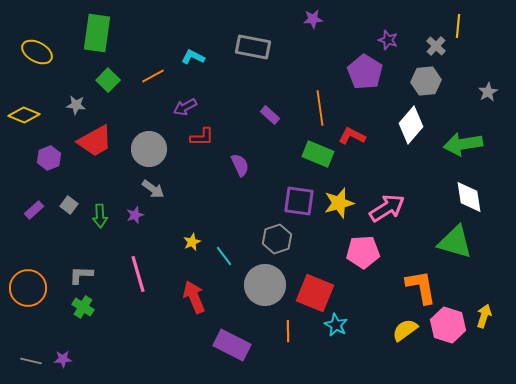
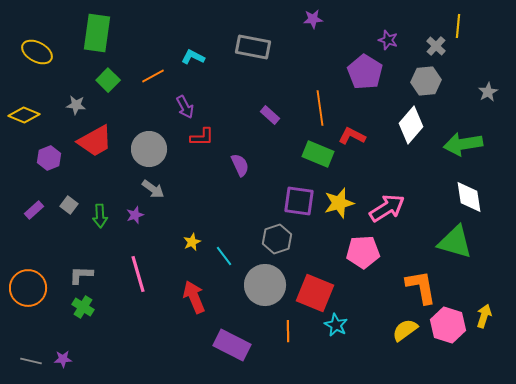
purple arrow at (185, 107): rotated 90 degrees counterclockwise
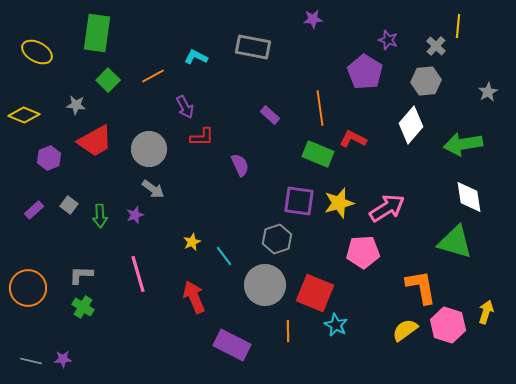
cyan L-shape at (193, 57): moved 3 px right
red L-shape at (352, 136): moved 1 px right, 3 px down
yellow arrow at (484, 316): moved 2 px right, 4 px up
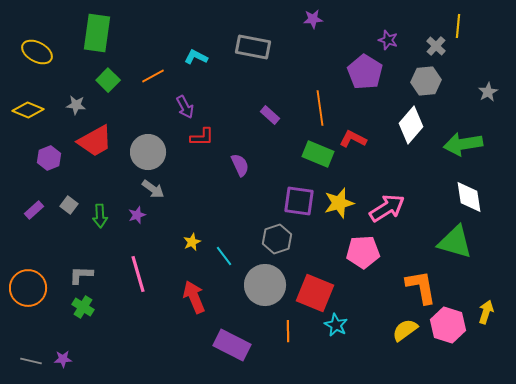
yellow diamond at (24, 115): moved 4 px right, 5 px up
gray circle at (149, 149): moved 1 px left, 3 px down
purple star at (135, 215): moved 2 px right
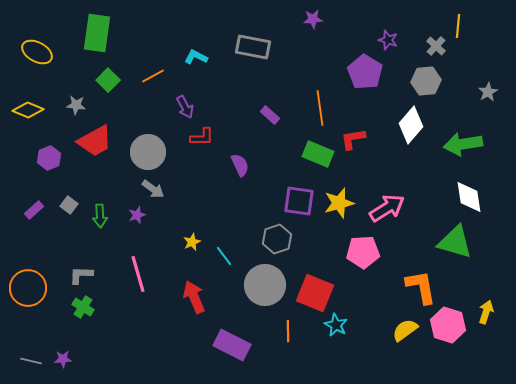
red L-shape at (353, 139): rotated 36 degrees counterclockwise
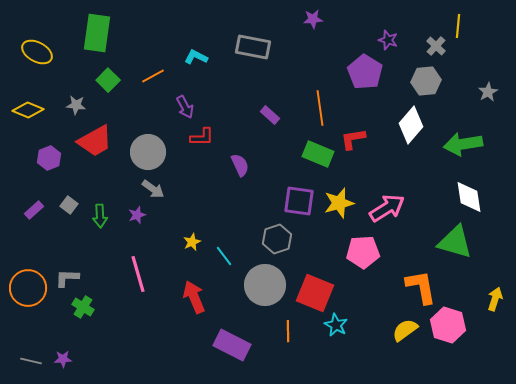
gray L-shape at (81, 275): moved 14 px left, 3 px down
yellow arrow at (486, 312): moved 9 px right, 13 px up
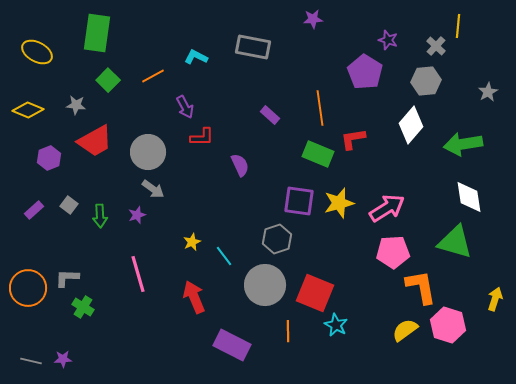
pink pentagon at (363, 252): moved 30 px right
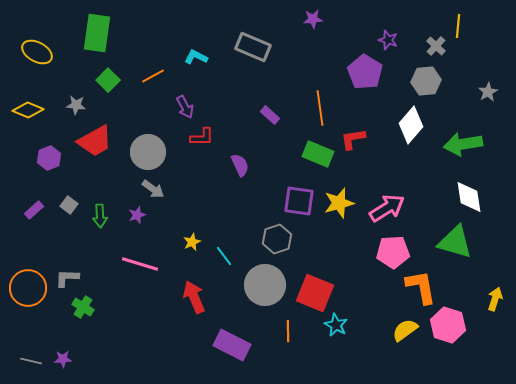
gray rectangle at (253, 47): rotated 12 degrees clockwise
pink line at (138, 274): moved 2 px right, 10 px up; rotated 57 degrees counterclockwise
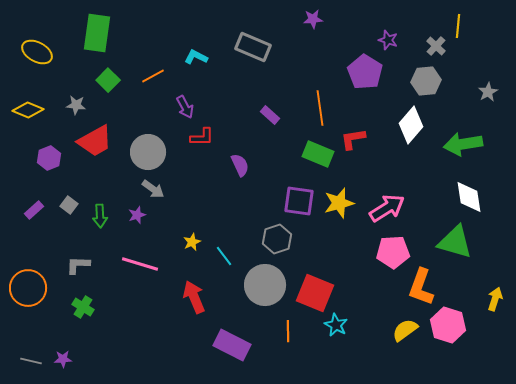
gray L-shape at (67, 278): moved 11 px right, 13 px up
orange L-shape at (421, 287): rotated 150 degrees counterclockwise
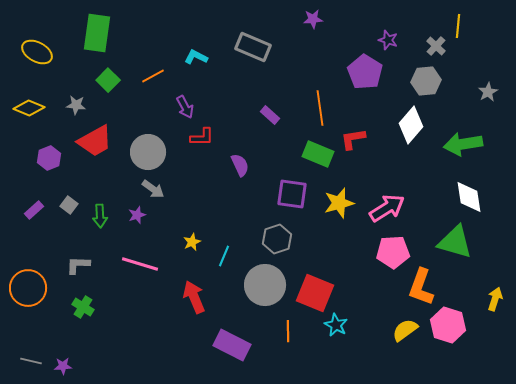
yellow diamond at (28, 110): moved 1 px right, 2 px up
purple square at (299, 201): moved 7 px left, 7 px up
cyan line at (224, 256): rotated 60 degrees clockwise
purple star at (63, 359): moved 7 px down
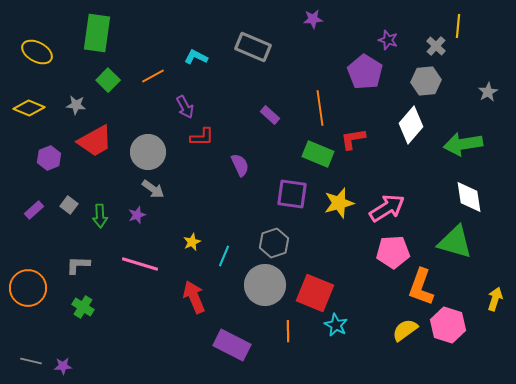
gray hexagon at (277, 239): moved 3 px left, 4 px down
